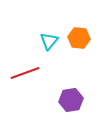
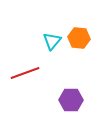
cyan triangle: moved 3 px right
purple hexagon: rotated 10 degrees clockwise
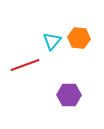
red line: moved 8 px up
purple hexagon: moved 2 px left, 5 px up
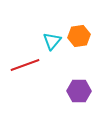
orange hexagon: moved 2 px up; rotated 15 degrees counterclockwise
purple hexagon: moved 10 px right, 4 px up
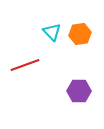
orange hexagon: moved 1 px right, 2 px up
cyan triangle: moved 9 px up; rotated 24 degrees counterclockwise
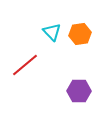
red line: rotated 20 degrees counterclockwise
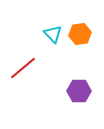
cyan triangle: moved 1 px right, 2 px down
red line: moved 2 px left, 3 px down
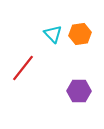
red line: rotated 12 degrees counterclockwise
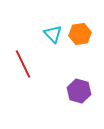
red line: moved 4 px up; rotated 64 degrees counterclockwise
purple hexagon: rotated 15 degrees clockwise
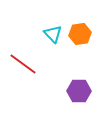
red line: rotated 28 degrees counterclockwise
purple hexagon: rotated 15 degrees counterclockwise
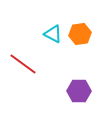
cyan triangle: rotated 18 degrees counterclockwise
